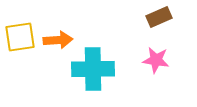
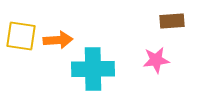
brown rectangle: moved 13 px right, 4 px down; rotated 20 degrees clockwise
yellow square: moved 1 px right, 1 px up; rotated 16 degrees clockwise
pink star: rotated 16 degrees counterclockwise
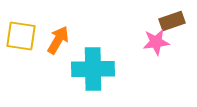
brown rectangle: rotated 15 degrees counterclockwise
orange arrow: rotated 56 degrees counterclockwise
pink star: moved 18 px up
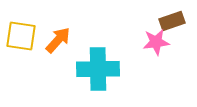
orange arrow: rotated 12 degrees clockwise
cyan cross: moved 5 px right
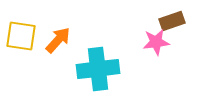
cyan cross: rotated 6 degrees counterclockwise
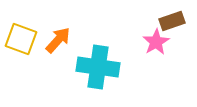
yellow square: moved 3 px down; rotated 12 degrees clockwise
pink star: rotated 24 degrees counterclockwise
cyan cross: moved 2 px up; rotated 15 degrees clockwise
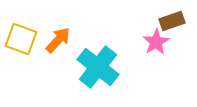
cyan cross: rotated 30 degrees clockwise
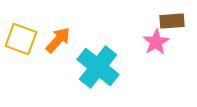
brown rectangle: rotated 15 degrees clockwise
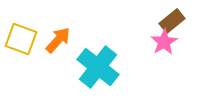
brown rectangle: rotated 35 degrees counterclockwise
pink star: moved 8 px right
